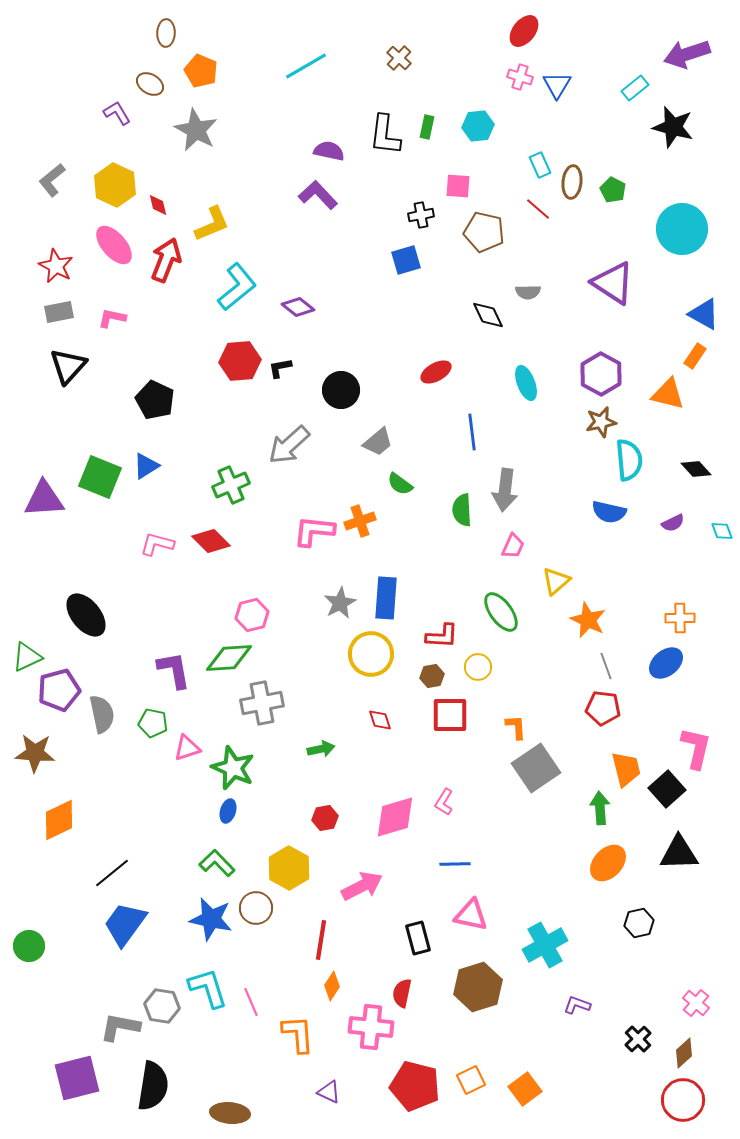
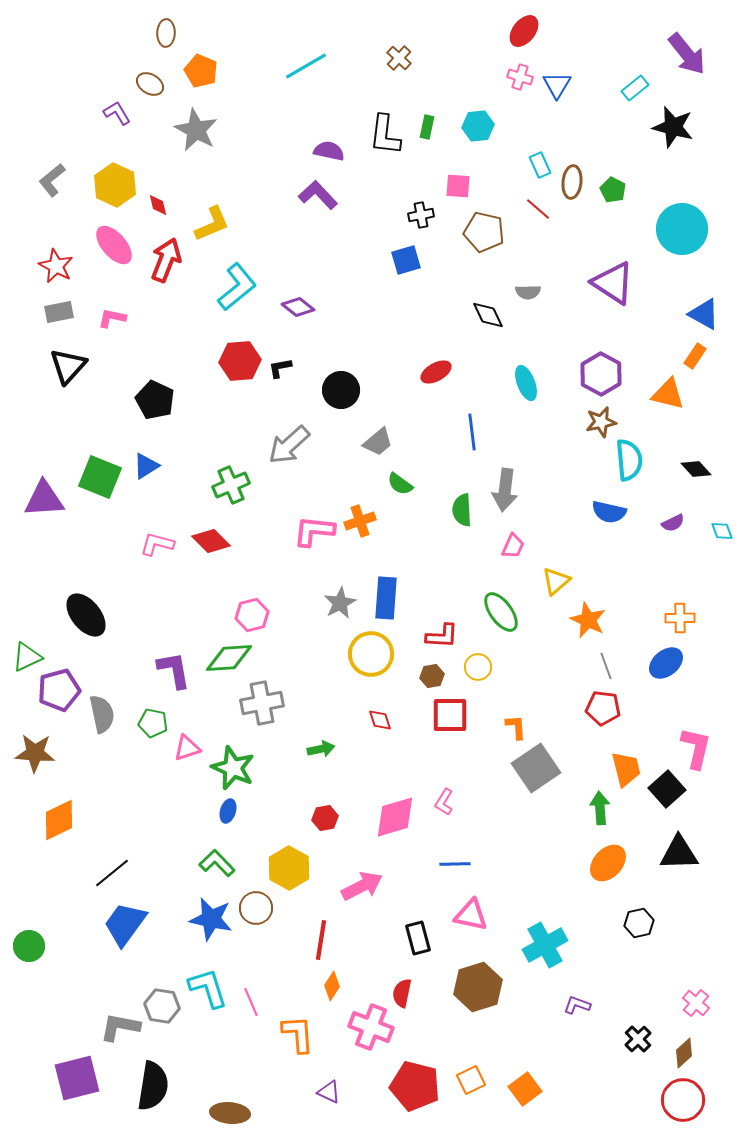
purple arrow at (687, 54): rotated 111 degrees counterclockwise
pink cross at (371, 1027): rotated 15 degrees clockwise
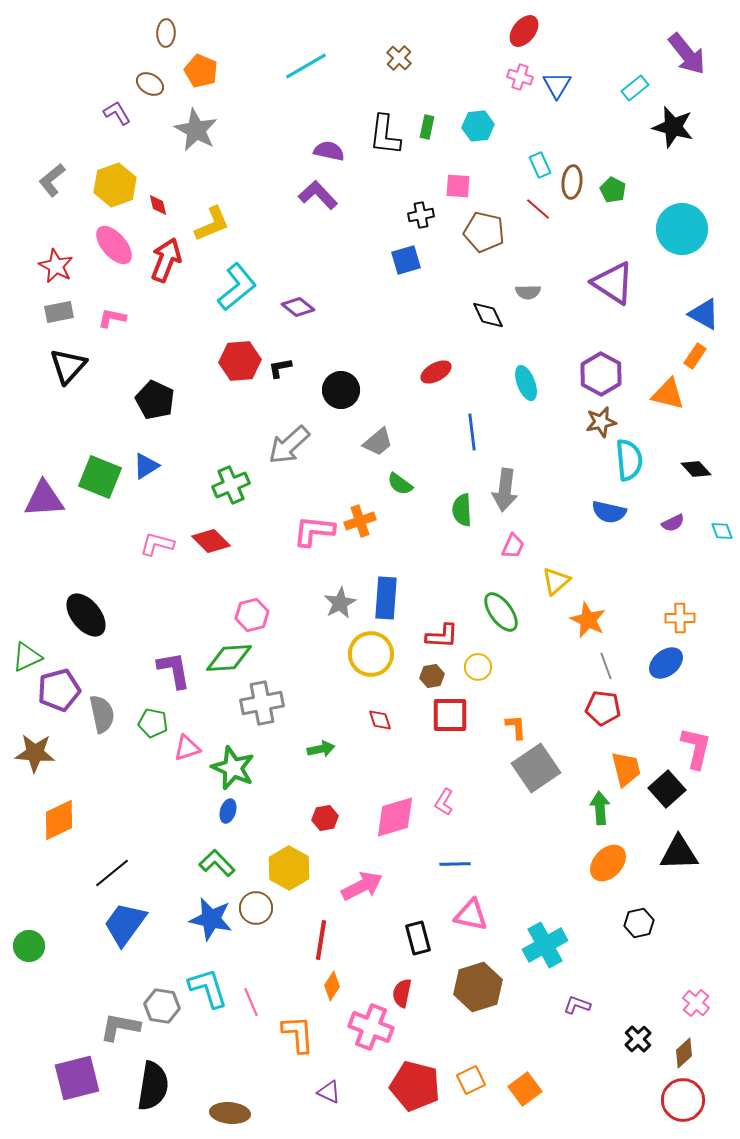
yellow hexagon at (115, 185): rotated 15 degrees clockwise
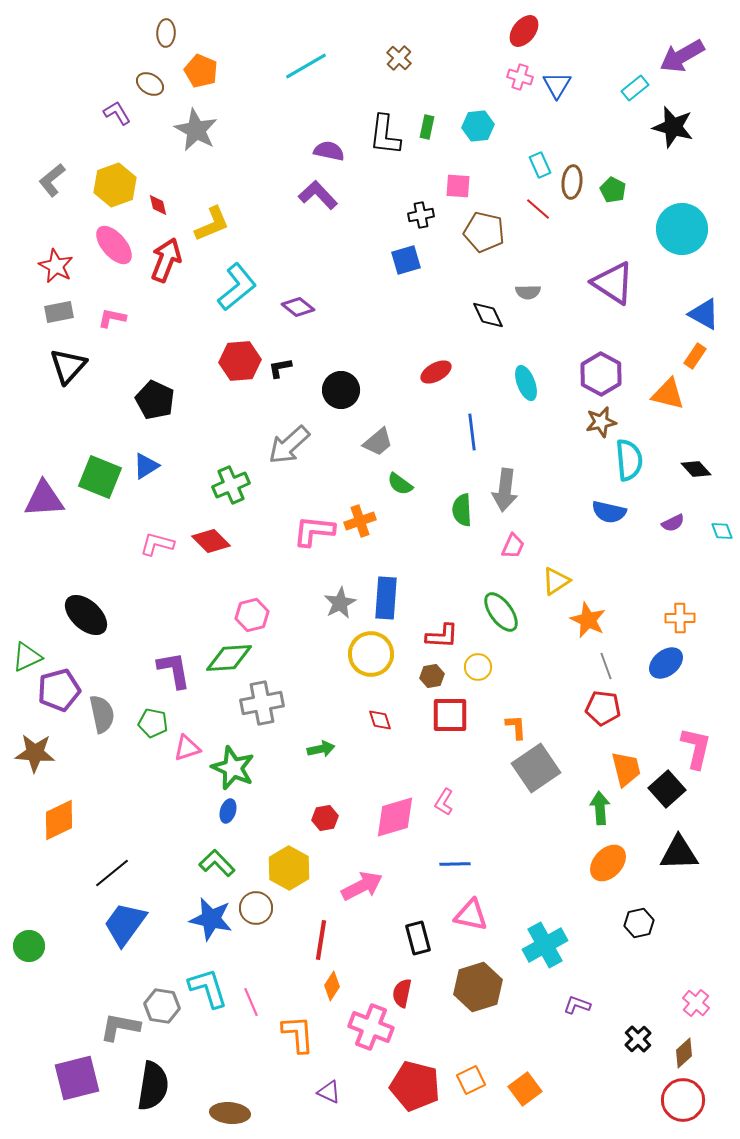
purple arrow at (687, 54): moved 5 px left, 2 px down; rotated 99 degrees clockwise
yellow triangle at (556, 581): rotated 8 degrees clockwise
black ellipse at (86, 615): rotated 9 degrees counterclockwise
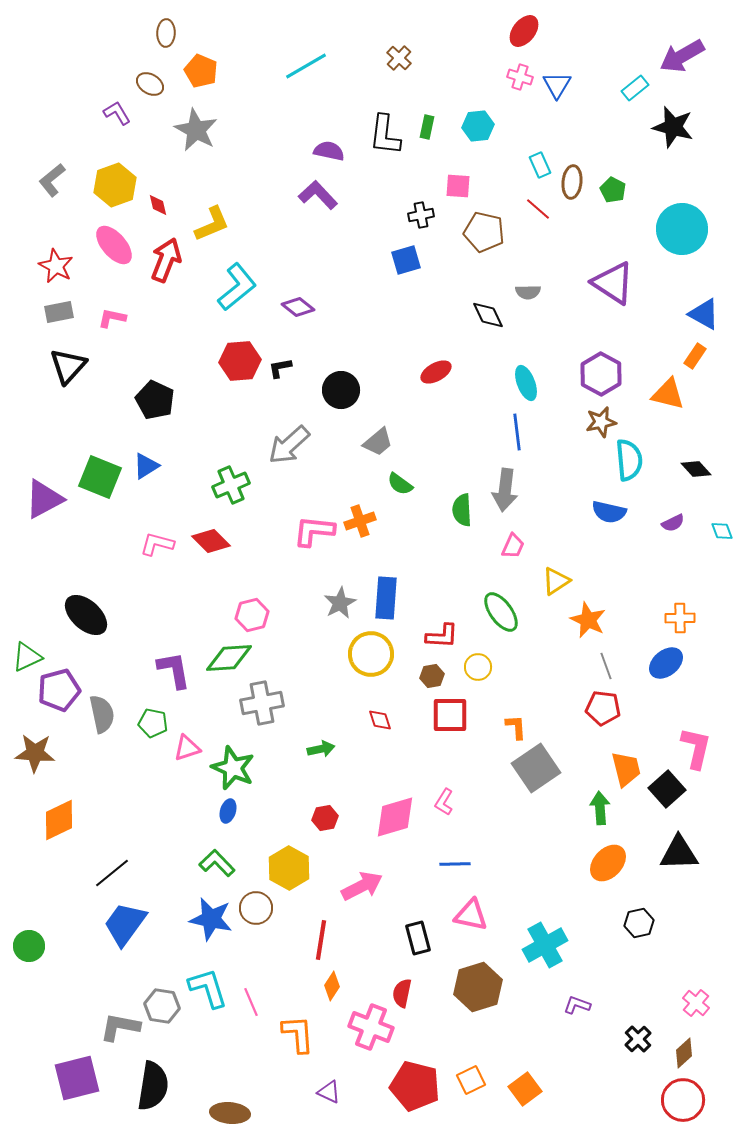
blue line at (472, 432): moved 45 px right
purple triangle at (44, 499): rotated 24 degrees counterclockwise
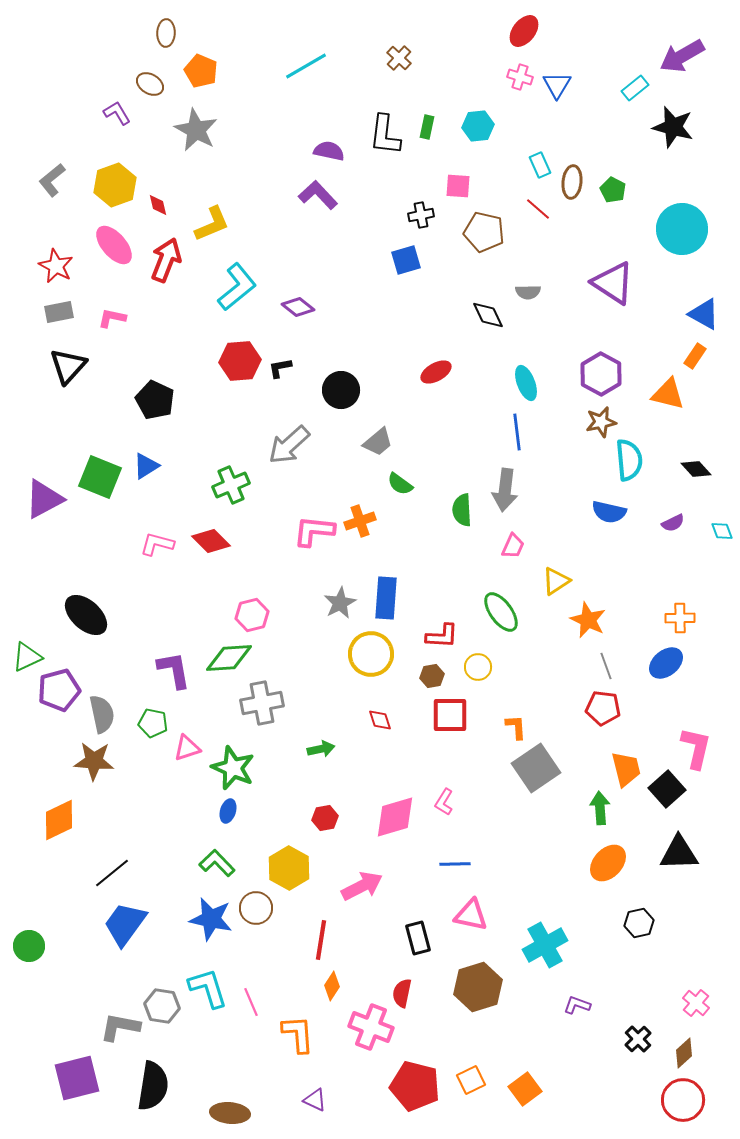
brown star at (35, 753): moved 59 px right, 8 px down
purple triangle at (329, 1092): moved 14 px left, 8 px down
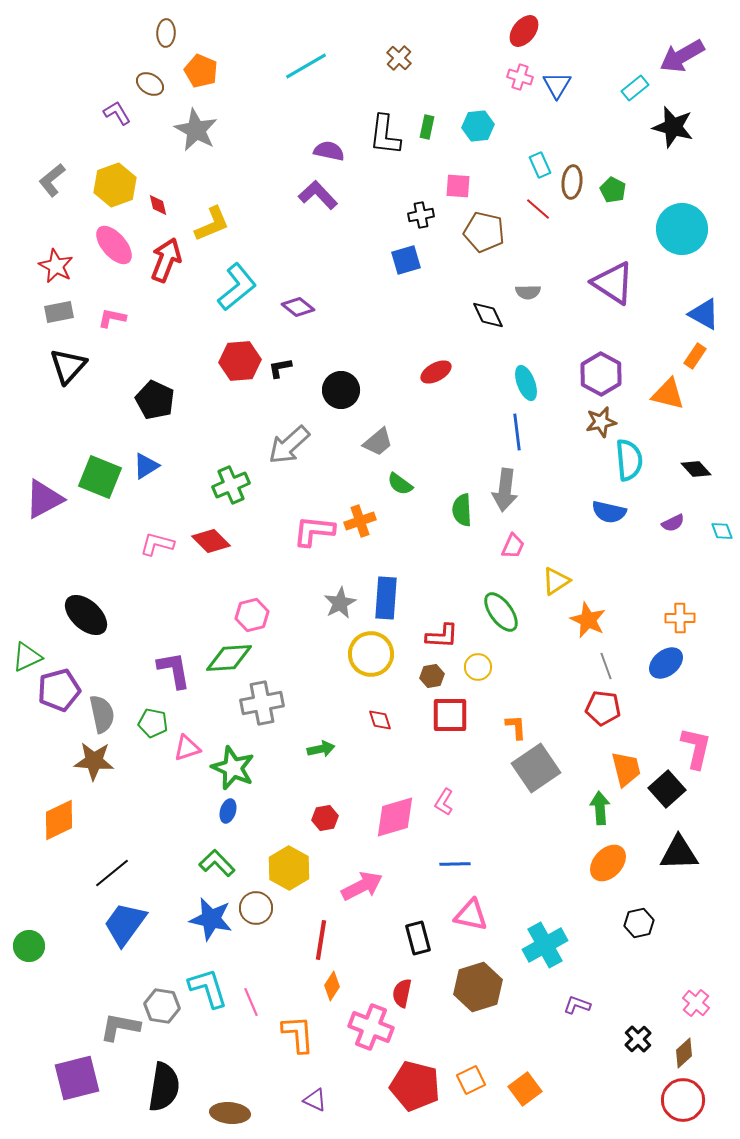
black semicircle at (153, 1086): moved 11 px right, 1 px down
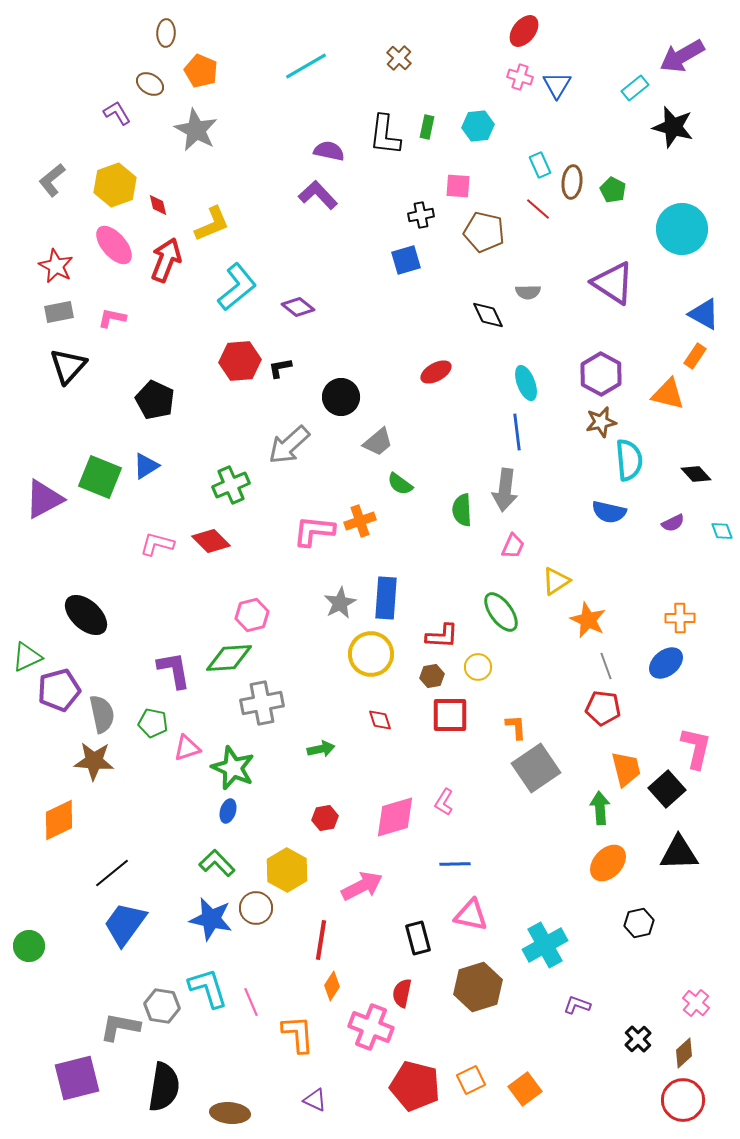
black circle at (341, 390): moved 7 px down
black diamond at (696, 469): moved 5 px down
yellow hexagon at (289, 868): moved 2 px left, 2 px down
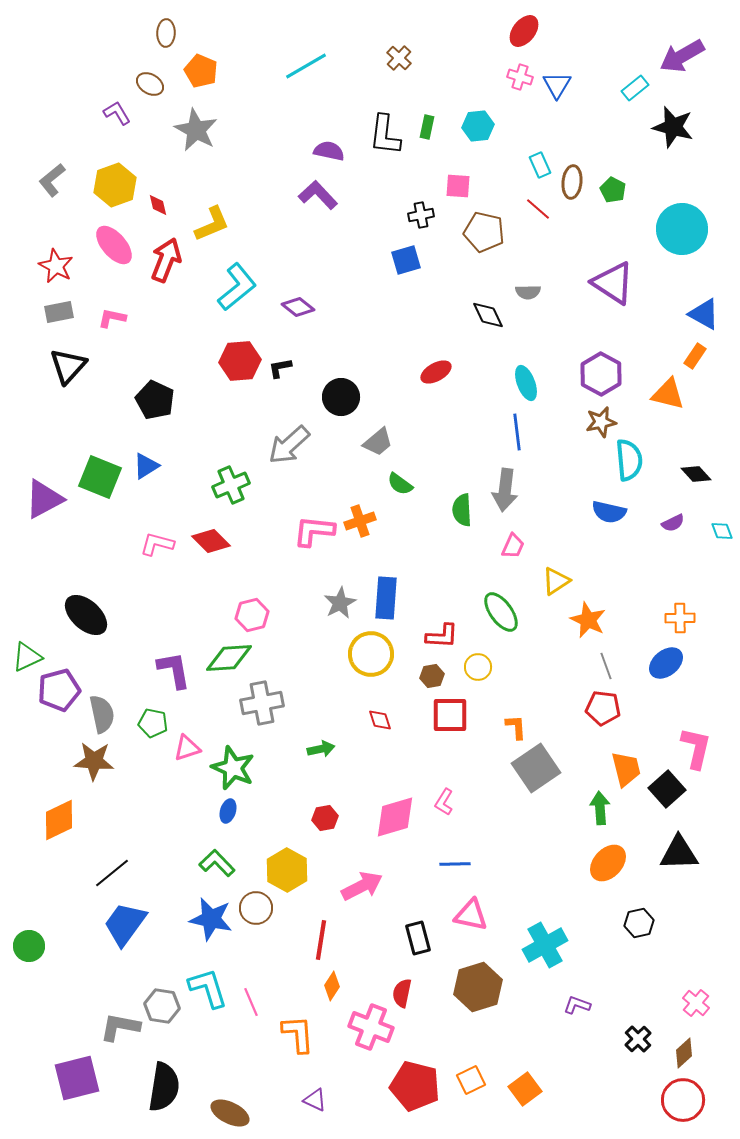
brown ellipse at (230, 1113): rotated 21 degrees clockwise
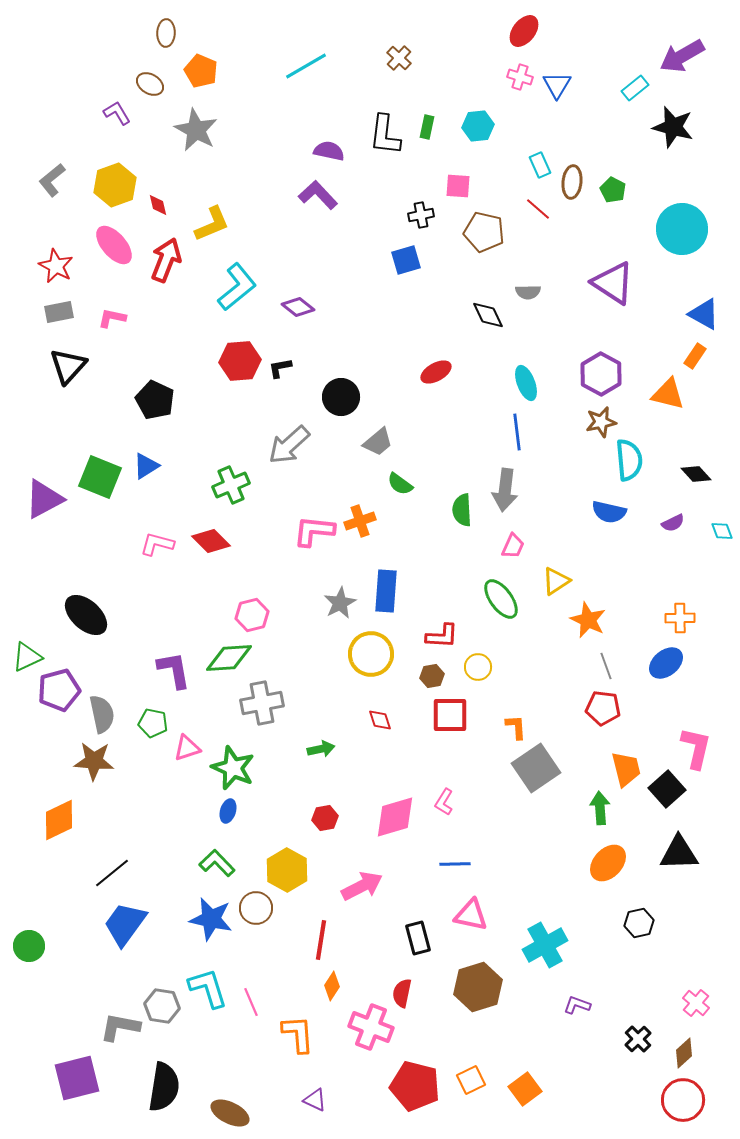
blue rectangle at (386, 598): moved 7 px up
green ellipse at (501, 612): moved 13 px up
